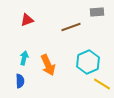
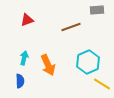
gray rectangle: moved 2 px up
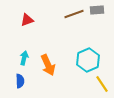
brown line: moved 3 px right, 13 px up
cyan hexagon: moved 2 px up
yellow line: rotated 24 degrees clockwise
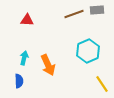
red triangle: rotated 24 degrees clockwise
cyan hexagon: moved 9 px up
blue semicircle: moved 1 px left
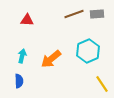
gray rectangle: moved 4 px down
cyan arrow: moved 2 px left, 2 px up
orange arrow: moved 3 px right, 6 px up; rotated 75 degrees clockwise
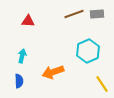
red triangle: moved 1 px right, 1 px down
orange arrow: moved 2 px right, 13 px down; rotated 20 degrees clockwise
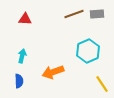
red triangle: moved 3 px left, 2 px up
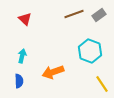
gray rectangle: moved 2 px right, 1 px down; rotated 32 degrees counterclockwise
red triangle: rotated 40 degrees clockwise
cyan hexagon: moved 2 px right; rotated 15 degrees counterclockwise
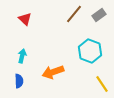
brown line: rotated 30 degrees counterclockwise
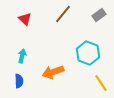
brown line: moved 11 px left
cyan hexagon: moved 2 px left, 2 px down
yellow line: moved 1 px left, 1 px up
